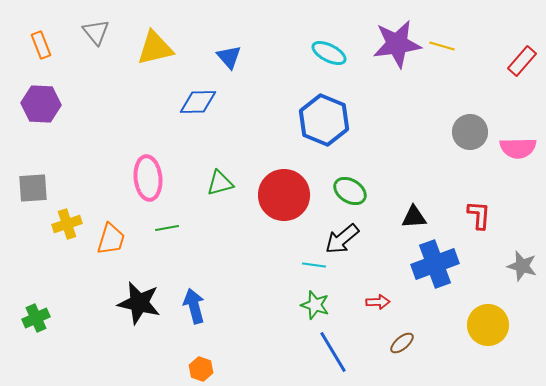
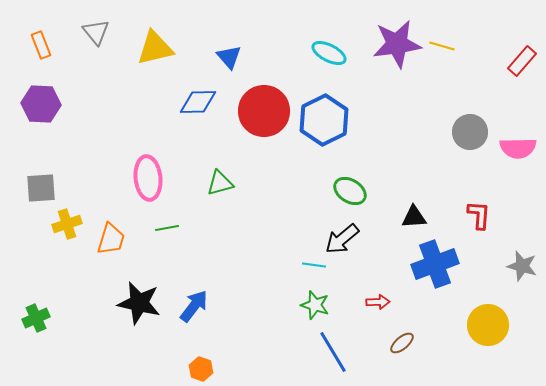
blue hexagon: rotated 12 degrees clockwise
gray square: moved 8 px right
red circle: moved 20 px left, 84 px up
blue arrow: rotated 52 degrees clockwise
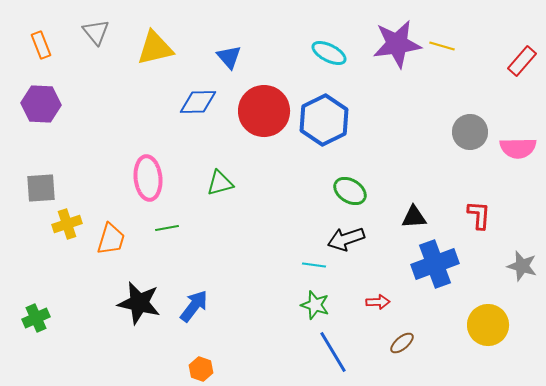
black arrow: moved 4 px right; rotated 21 degrees clockwise
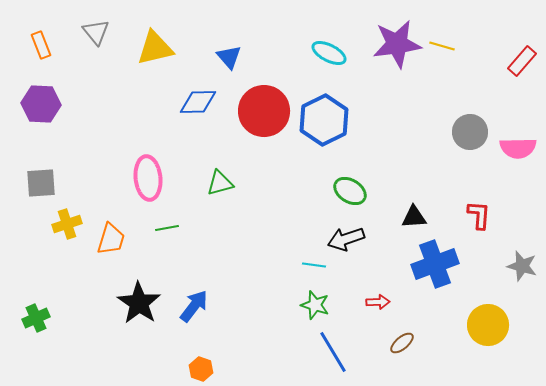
gray square: moved 5 px up
black star: rotated 21 degrees clockwise
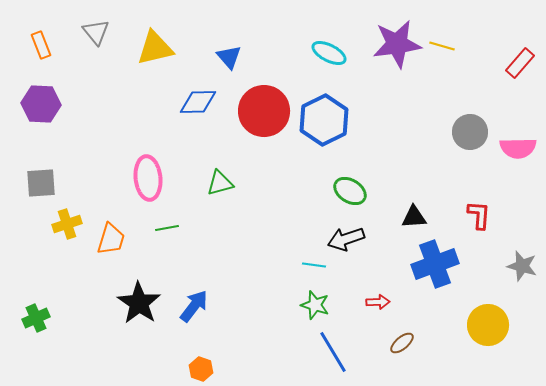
red rectangle: moved 2 px left, 2 px down
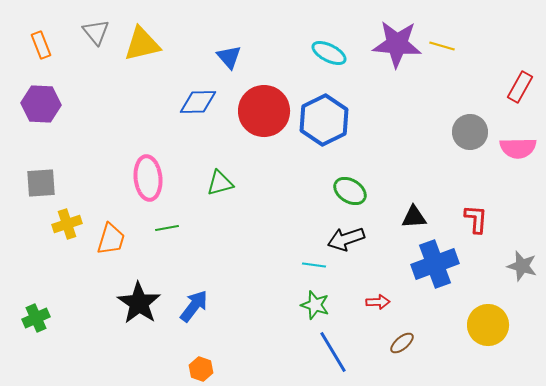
purple star: rotated 12 degrees clockwise
yellow triangle: moved 13 px left, 4 px up
red rectangle: moved 24 px down; rotated 12 degrees counterclockwise
red L-shape: moved 3 px left, 4 px down
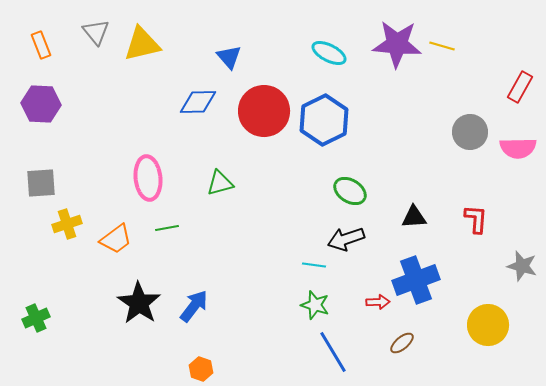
orange trapezoid: moved 5 px right; rotated 36 degrees clockwise
blue cross: moved 19 px left, 16 px down
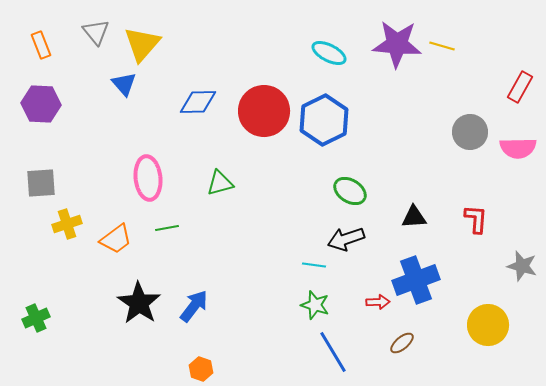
yellow triangle: rotated 36 degrees counterclockwise
blue triangle: moved 105 px left, 27 px down
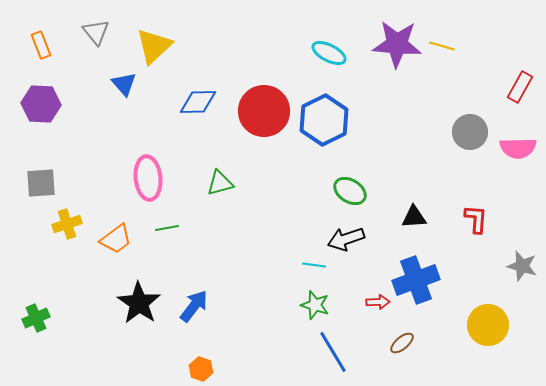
yellow triangle: moved 12 px right, 2 px down; rotated 6 degrees clockwise
